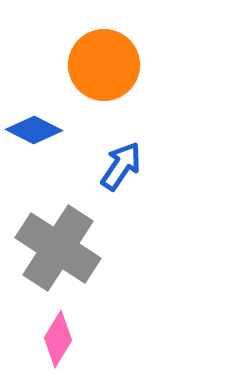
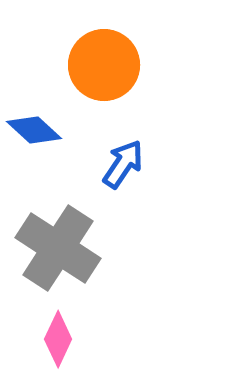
blue diamond: rotated 16 degrees clockwise
blue arrow: moved 2 px right, 2 px up
pink diamond: rotated 6 degrees counterclockwise
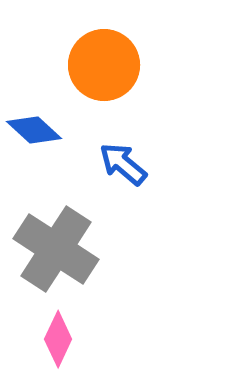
blue arrow: rotated 84 degrees counterclockwise
gray cross: moved 2 px left, 1 px down
